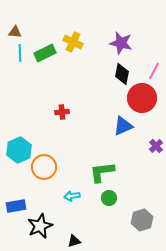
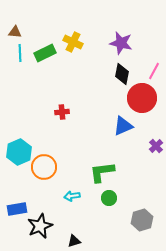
cyan hexagon: moved 2 px down
blue rectangle: moved 1 px right, 3 px down
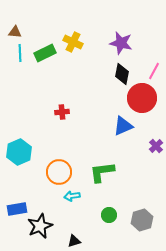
orange circle: moved 15 px right, 5 px down
green circle: moved 17 px down
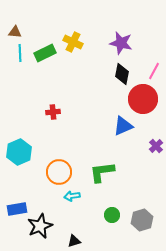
red circle: moved 1 px right, 1 px down
red cross: moved 9 px left
green circle: moved 3 px right
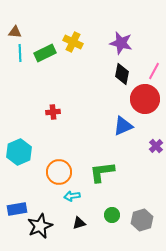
red circle: moved 2 px right
black triangle: moved 5 px right, 18 px up
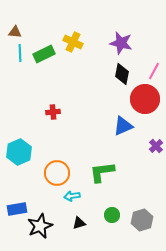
green rectangle: moved 1 px left, 1 px down
orange circle: moved 2 px left, 1 px down
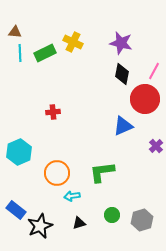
green rectangle: moved 1 px right, 1 px up
blue rectangle: moved 1 px left, 1 px down; rotated 48 degrees clockwise
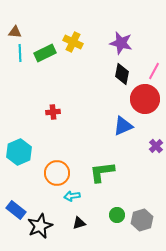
green circle: moved 5 px right
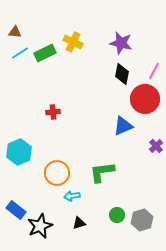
cyan line: rotated 60 degrees clockwise
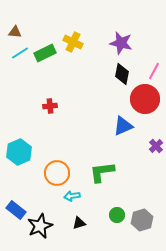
red cross: moved 3 px left, 6 px up
